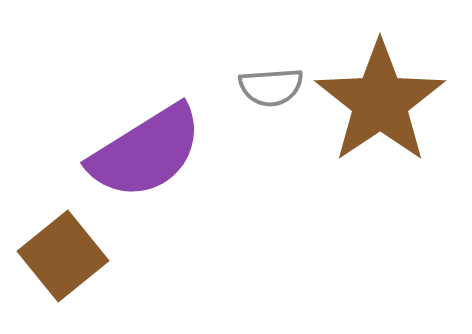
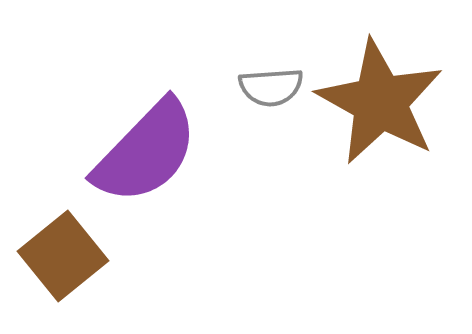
brown star: rotated 9 degrees counterclockwise
purple semicircle: rotated 14 degrees counterclockwise
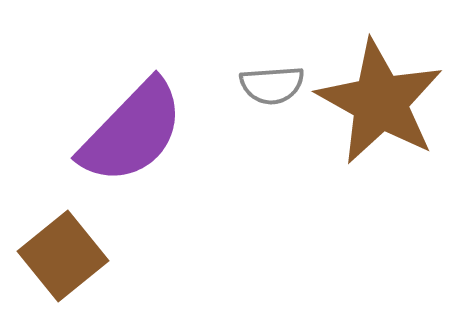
gray semicircle: moved 1 px right, 2 px up
purple semicircle: moved 14 px left, 20 px up
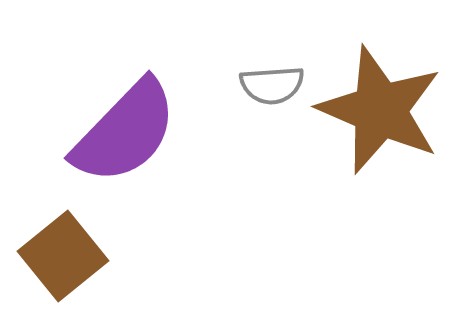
brown star: moved 8 px down; rotated 6 degrees counterclockwise
purple semicircle: moved 7 px left
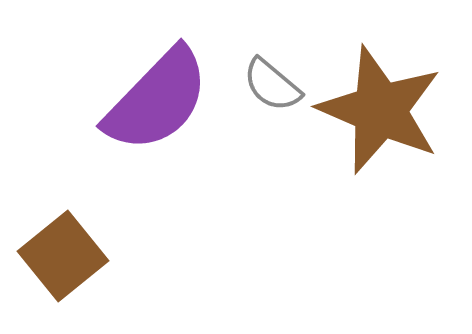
gray semicircle: rotated 44 degrees clockwise
purple semicircle: moved 32 px right, 32 px up
